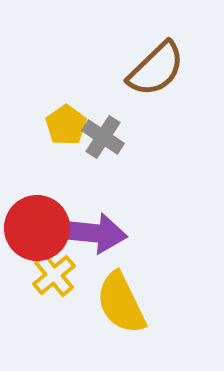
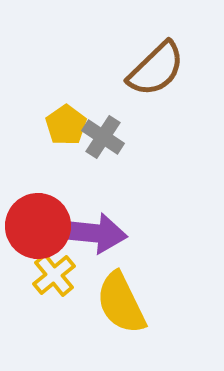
red circle: moved 1 px right, 2 px up
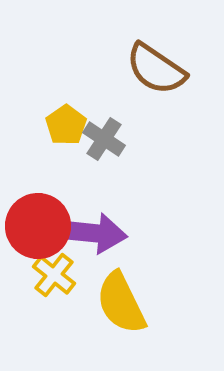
brown semicircle: rotated 78 degrees clockwise
gray cross: moved 1 px right, 2 px down
yellow cross: rotated 12 degrees counterclockwise
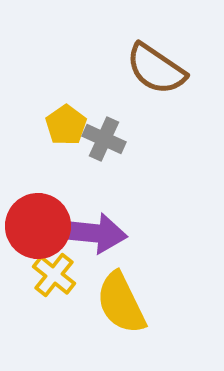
gray cross: rotated 9 degrees counterclockwise
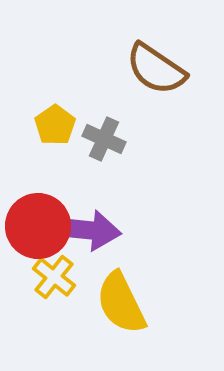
yellow pentagon: moved 11 px left
purple arrow: moved 6 px left, 3 px up
yellow cross: moved 2 px down
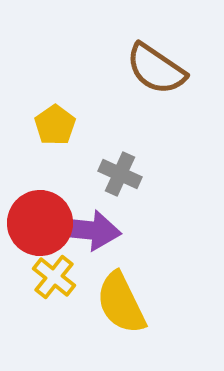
gray cross: moved 16 px right, 35 px down
red circle: moved 2 px right, 3 px up
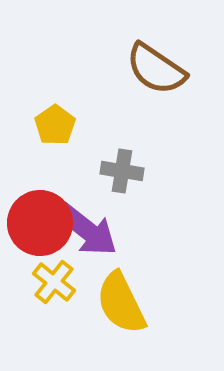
gray cross: moved 2 px right, 3 px up; rotated 15 degrees counterclockwise
purple arrow: rotated 32 degrees clockwise
yellow cross: moved 5 px down
